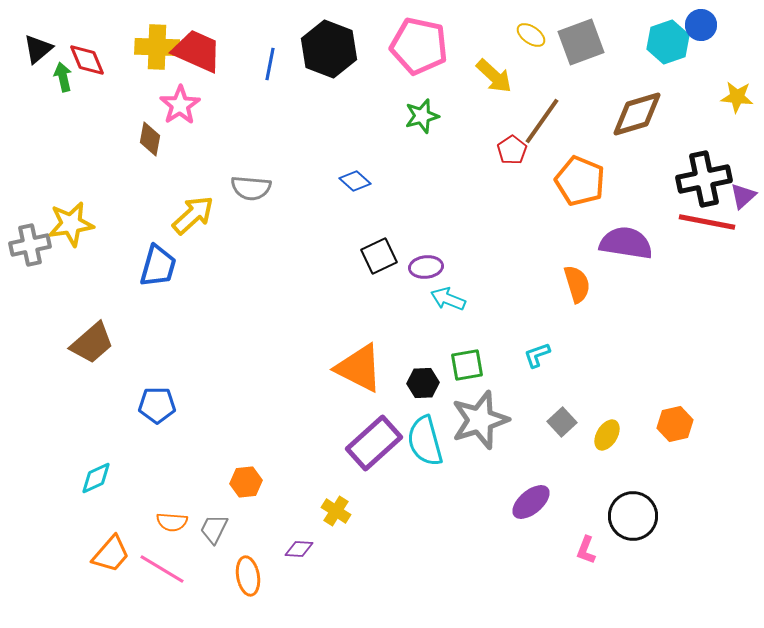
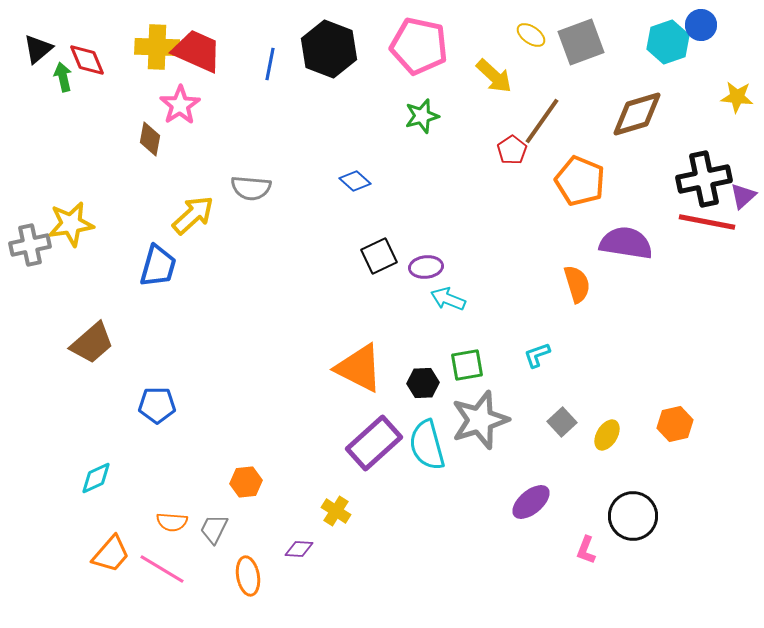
cyan semicircle at (425, 441): moved 2 px right, 4 px down
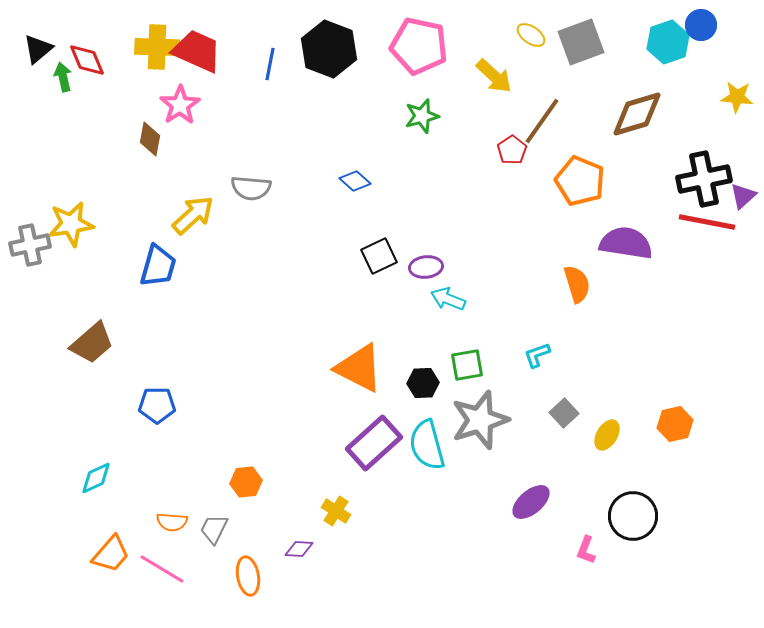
gray square at (562, 422): moved 2 px right, 9 px up
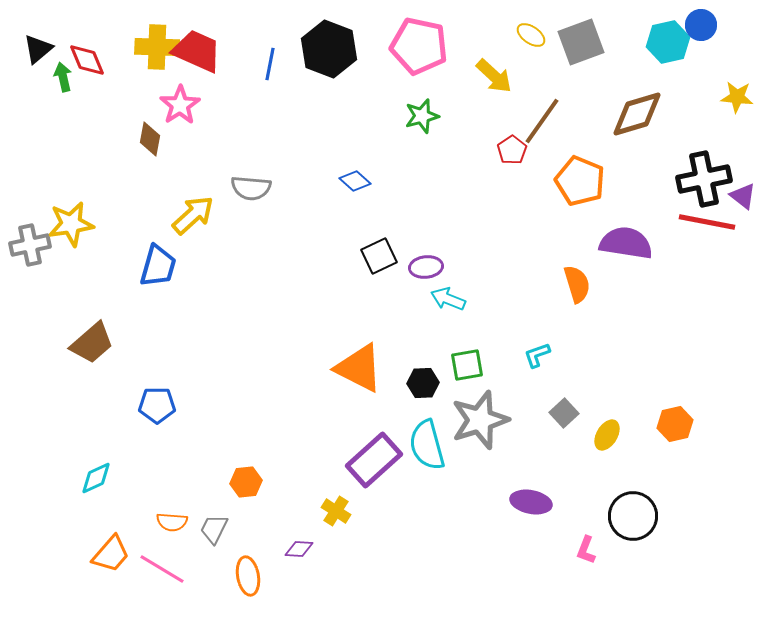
cyan hexagon at (668, 42): rotated 6 degrees clockwise
purple triangle at (743, 196): rotated 40 degrees counterclockwise
purple rectangle at (374, 443): moved 17 px down
purple ellipse at (531, 502): rotated 51 degrees clockwise
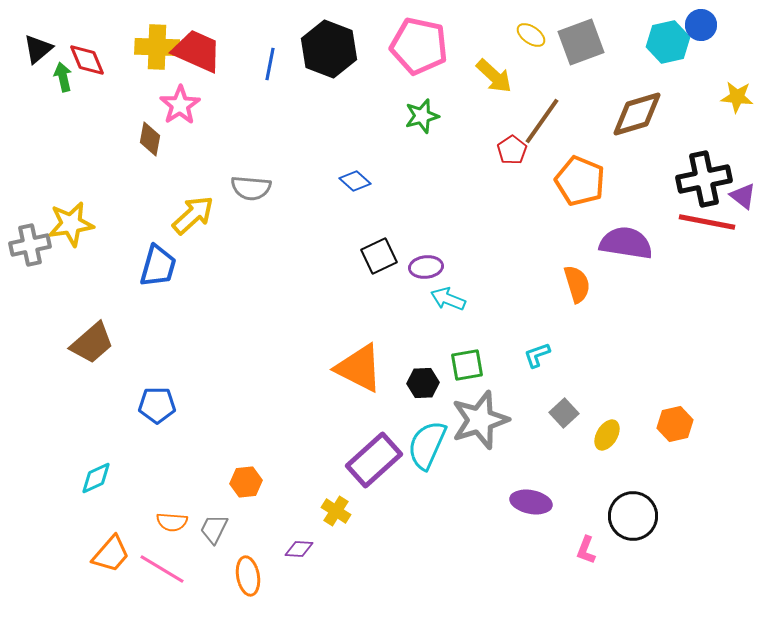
cyan semicircle at (427, 445): rotated 39 degrees clockwise
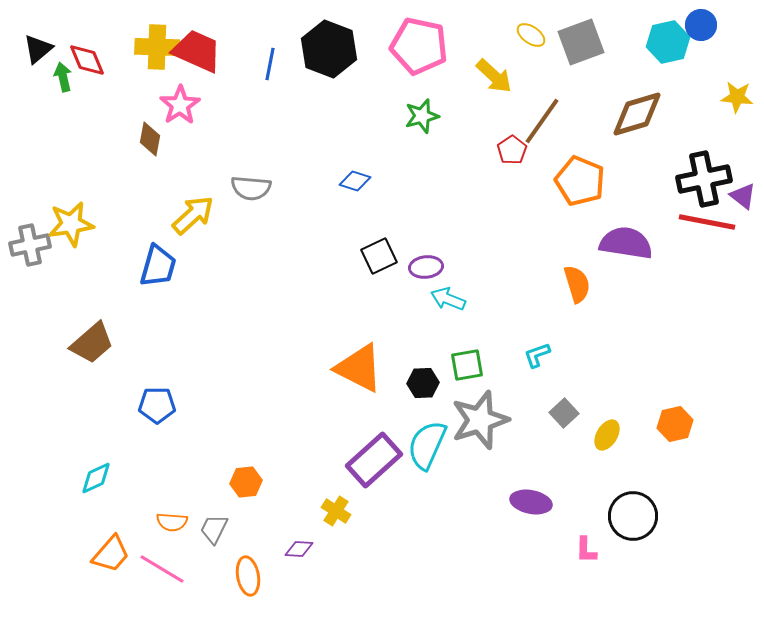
blue diamond at (355, 181): rotated 24 degrees counterclockwise
pink L-shape at (586, 550): rotated 20 degrees counterclockwise
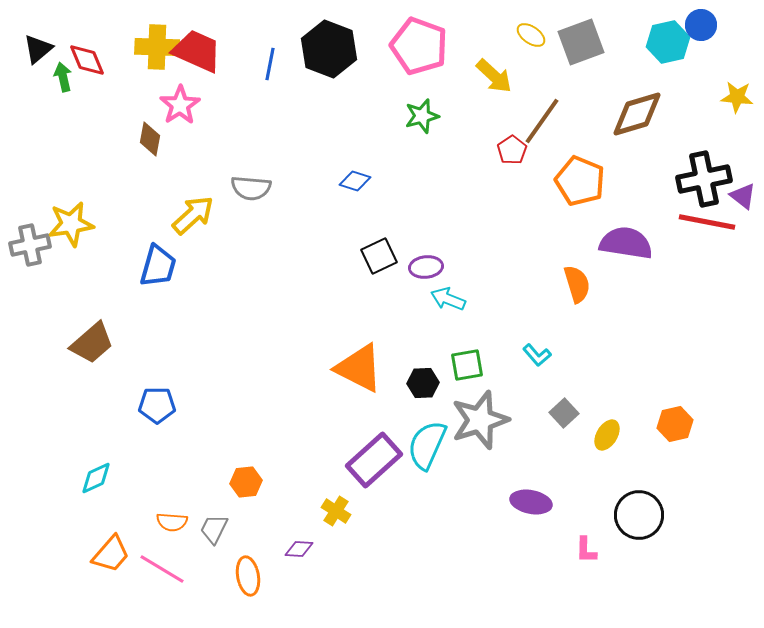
pink pentagon at (419, 46): rotated 8 degrees clockwise
cyan L-shape at (537, 355): rotated 112 degrees counterclockwise
black circle at (633, 516): moved 6 px right, 1 px up
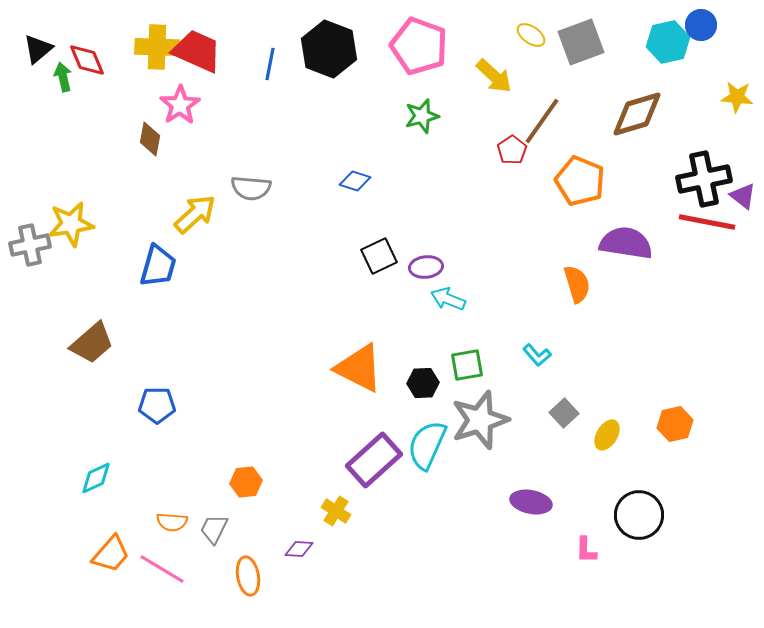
yellow arrow at (193, 215): moved 2 px right, 1 px up
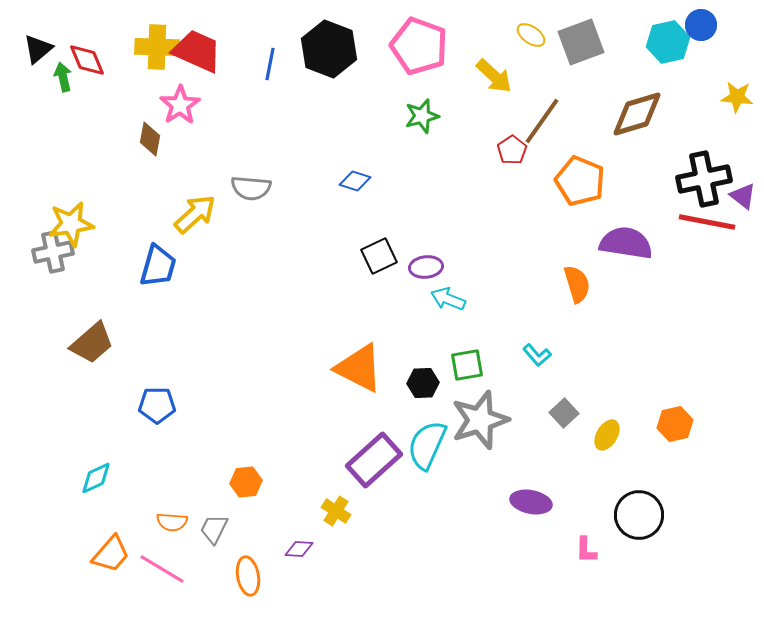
gray cross at (30, 245): moved 23 px right, 7 px down
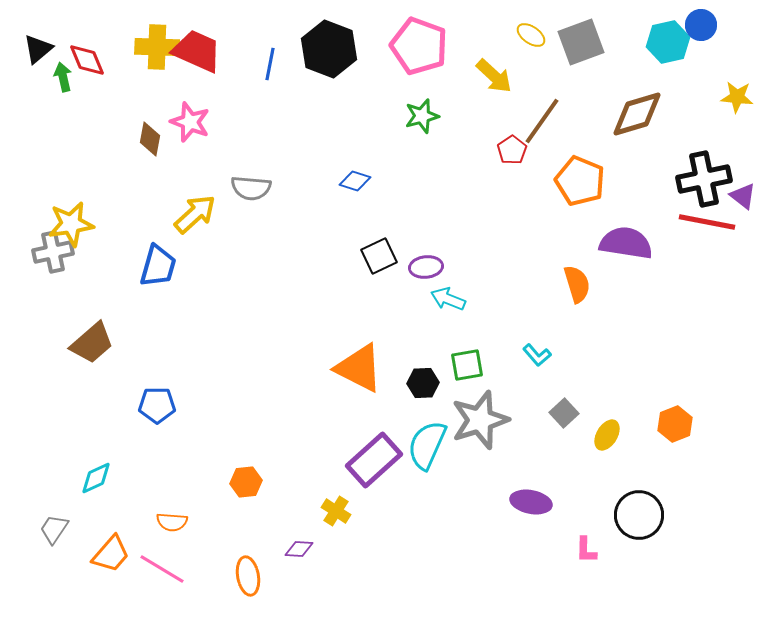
pink star at (180, 105): moved 10 px right, 17 px down; rotated 18 degrees counterclockwise
orange hexagon at (675, 424): rotated 8 degrees counterclockwise
gray trapezoid at (214, 529): moved 160 px left; rotated 8 degrees clockwise
